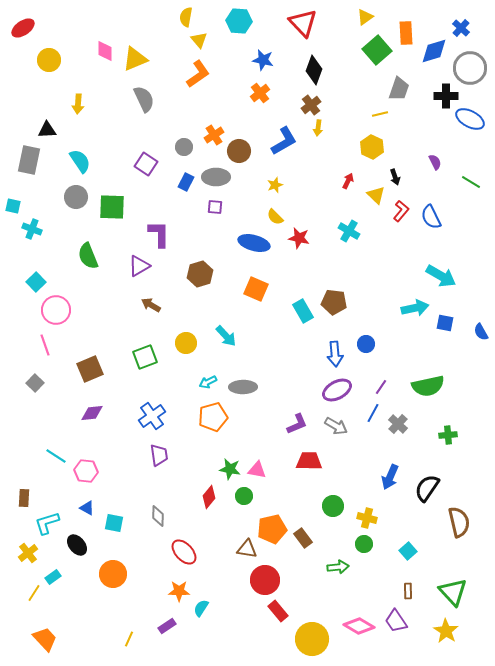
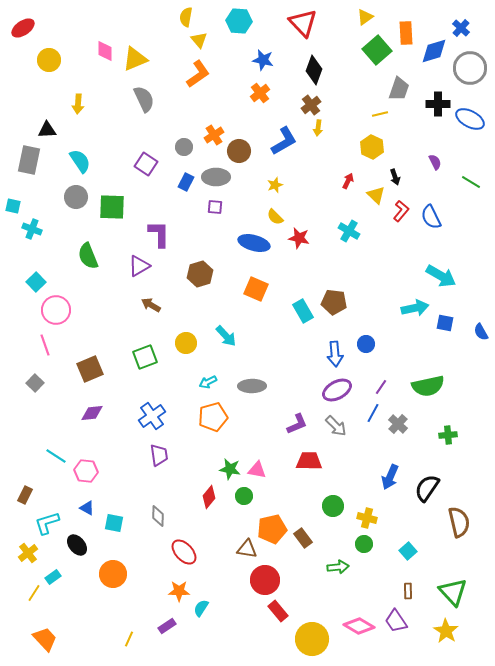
black cross at (446, 96): moved 8 px left, 8 px down
gray ellipse at (243, 387): moved 9 px right, 1 px up
gray arrow at (336, 426): rotated 15 degrees clockwise
brown rectangle at (24, 498): moved 1 px right, 3 px up; rotated 24 degrees clockwise
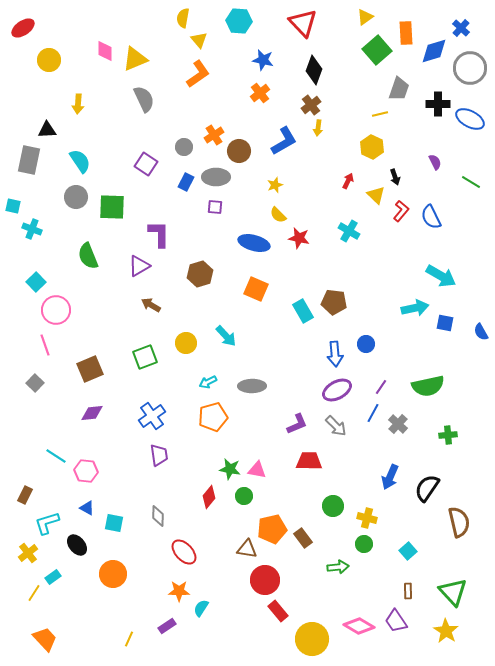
yellow semicircle at (186, 17): moved 3 px left, 1 px down
yellow semicircle at (275, 217): moved 3 px right, 2 px up
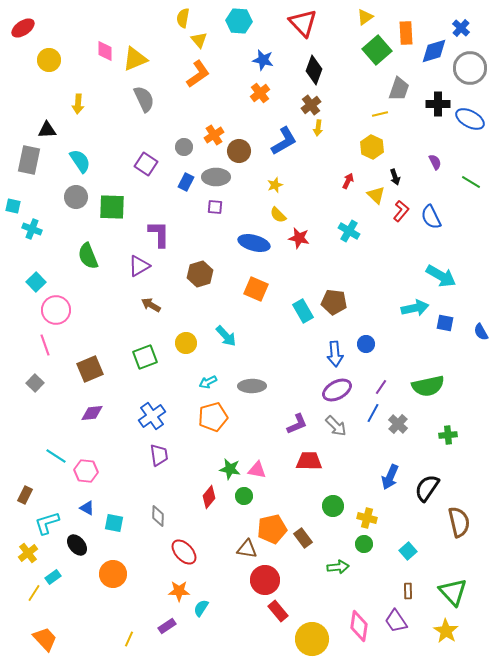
pink diamond at (359, 626): rotated 68 degrees clockwise
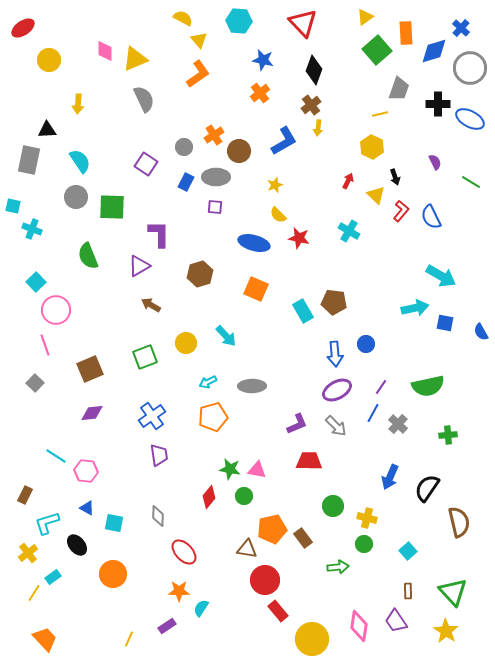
yellow semicircle at (183, 18): rotated 108 degrees clockwise
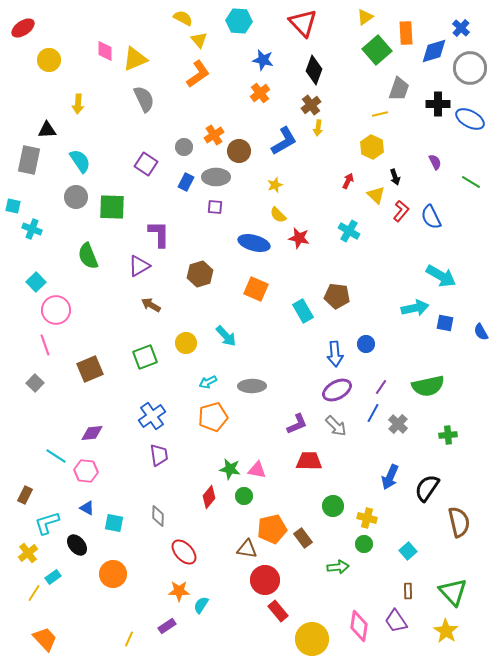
brown pentagon at (334, 302): moved 3 px right, 6 px up
purple diamond at (92, 413): moved 20 px down
cyan semicircle at (201, 608): moved 3 px up
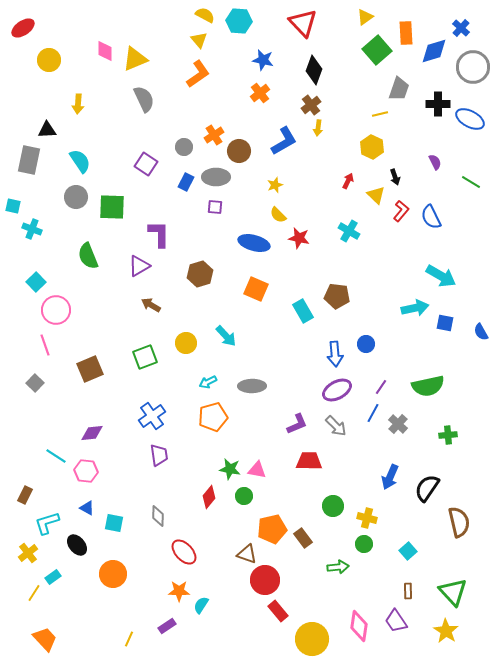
yellow semicircle at (183, 18): moved 22 px right, 3 px up
gray circle at (470, 68): moved 3 px right, 1 px up
brown triangle at (247, 549): moved 5 px down; rotated 10 degrees clockwise
